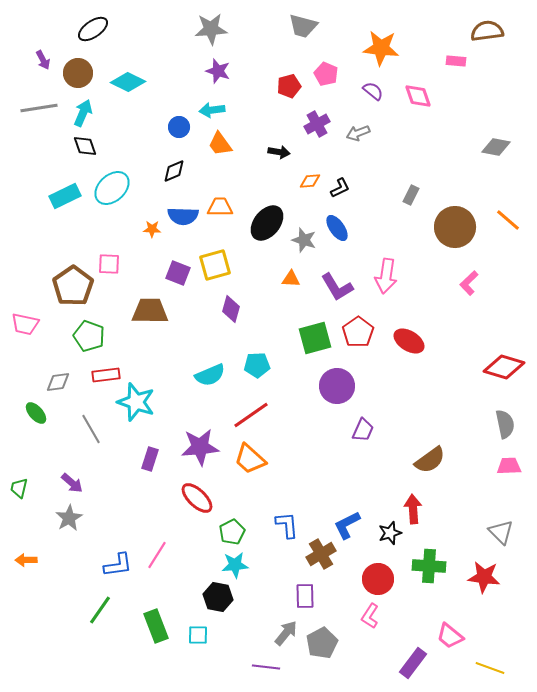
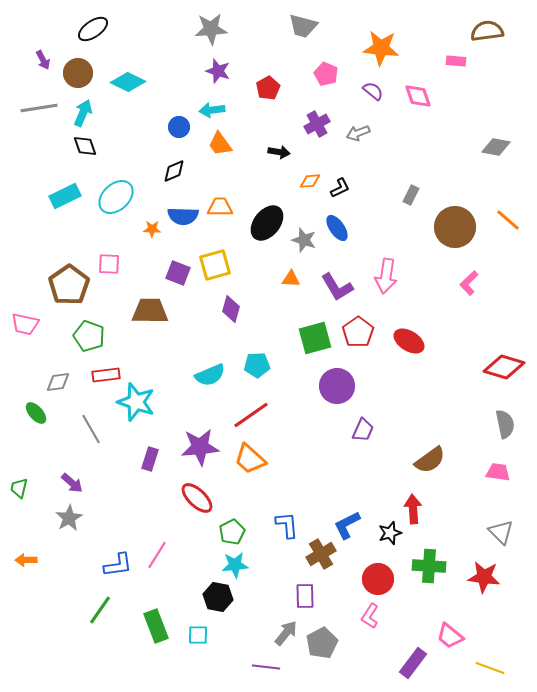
red pentagon at (289, 86): moved 21 px left, 2 px down; rotated 15 degrees counterclockwise
cyan ellipse at (112, 188): moved 4 px right, 9 px down
brown pentagon at (73, 286): moved 4 px left, 1 px up
pink trapezoid at (509, 466): moved 11 px left, 6 px down; rotated 10 degrees clockwise
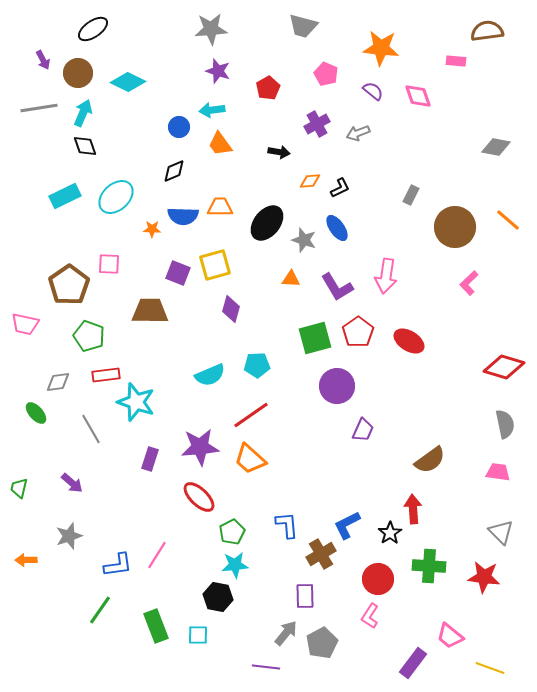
red ellipse at (197, 498): moved 2 px right, 1 px up
gray star at (69, 518): moved 18 px down; rotated 12 degrees clockwise
black star at (390, 533): rotated 15 degrees counterclockwise
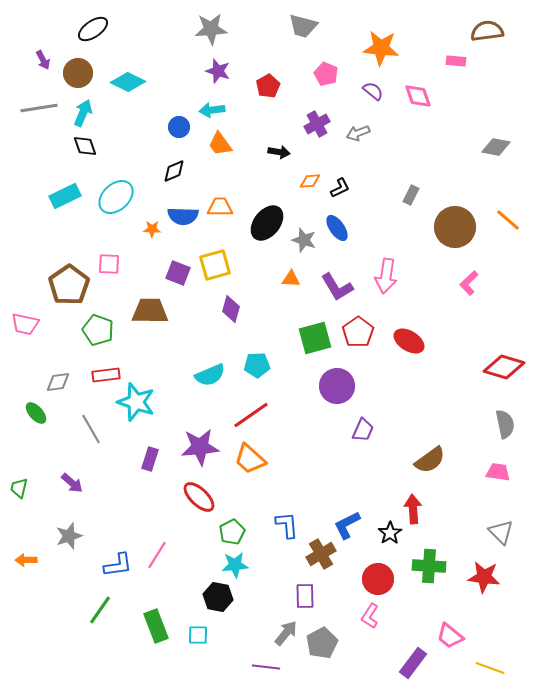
red pentagon at (268, 88): moved 2 px up
green pentagon at (89, 336): moved 9 px right, 6 px up
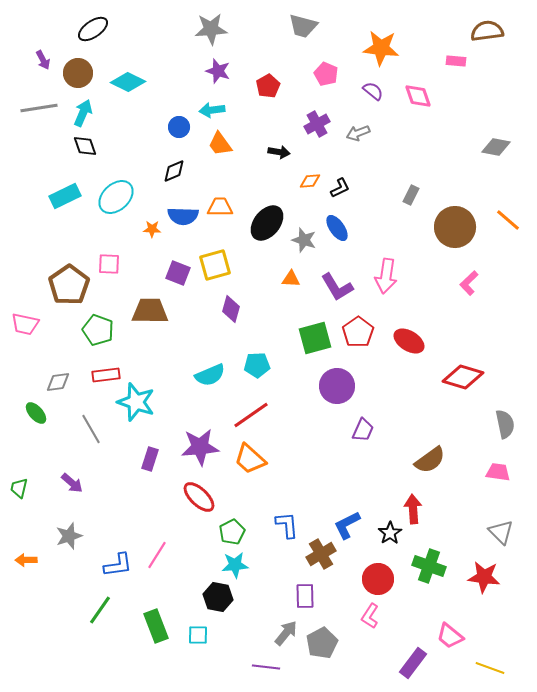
red diamond at (504, 367): moved 41 px left, 10 px down
green cross at (429, 566): rotated 16 degrees clockwise
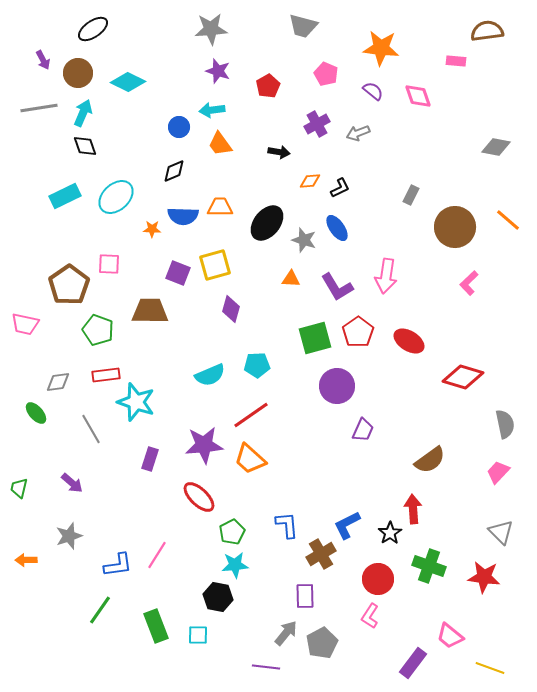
purple star at (200, 447): moved 4 px right, 2 px up
pink trapezoid at (498, 472): rotated 55 degrees counterclockwise
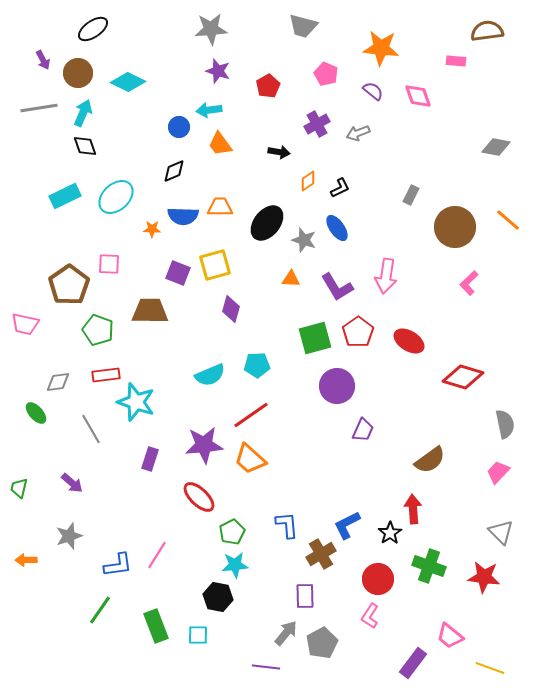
cyan arrow at (212, 110): moved 3 px left
orange diamond at (310, 181): moved 2 px left; rotated 30 degrees counterclockwise
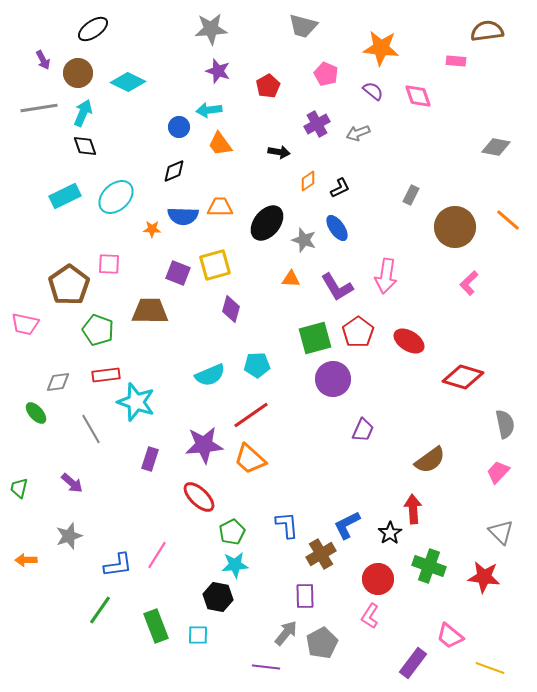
purple circle at (337, 386): moved 4 px left, 7 px up
